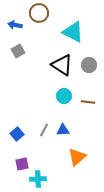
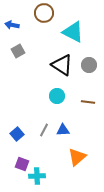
brown circle: moved 5 px right
blue arrow: moved 3 px left
cyan circle: moved 7 px left
purple square: rotated 32 degrees clockwise
cyan cross: moved 1 px left, 3 px up
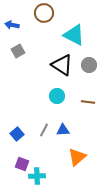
cyan triangle: moved 1 px right, 3 px down
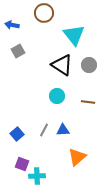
cyan triangle: rotated 25 degrees clockwise
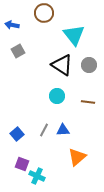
cyan cross: rotated 28 degrees clockwise
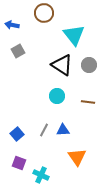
orange triangle: rotated 24 degrees counterclockwise
purple square: moved 3 px left, 1 px up
cyan cross: moved 4 px right, 1 px up
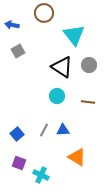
black triangle: moved 2 px down
orange triangle: rotated 24 degrees counterclockwise
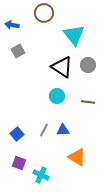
gray circle: moved 1 px left
